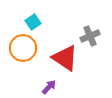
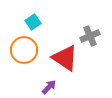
orange circle: moved 1 px right, 2 px down
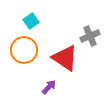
cyan square: moved 2 px left, 1 px up
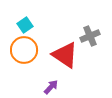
cyan square: moved 6 px left, 4 px down
red triangle: moved 3 px up
purple arrow: moved 2 px right
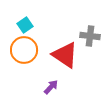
gray cross: rotated 30 degrees clockwise
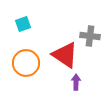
cyan square: moved 2 px left, 1 px up; rotated 14 degrees clockwise
orange circle: moved 2 px right, 13 px down
purple arrow: moved 25 px right, 5 px up; rotated 42 degrees counterclockwise
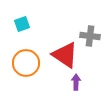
cyan square: moved 1 px left
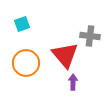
red triangle: rotated 16 degrees clockwise
purple arrow: moved 3 px left
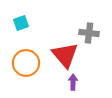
cyan square: moved 1 px left, 1 px up
gray cross: moved 1 px left, 3 px up
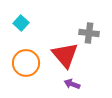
cyan square: rotated 28 degrees counterclockwise
purple arrow: moved 1 px left, 2 px down; rotated 70 degrees counterclockwise
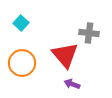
orange circle: moved 4 px left
